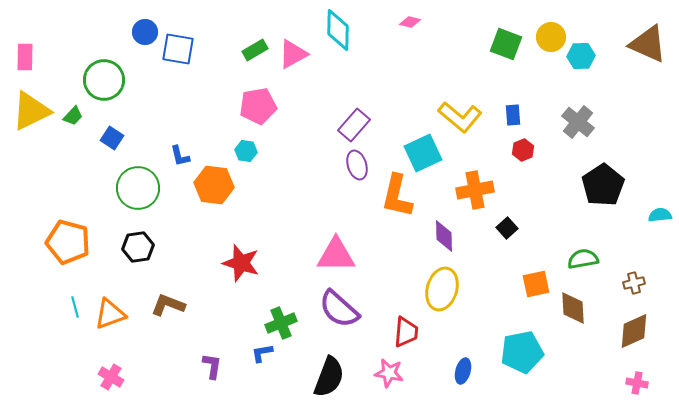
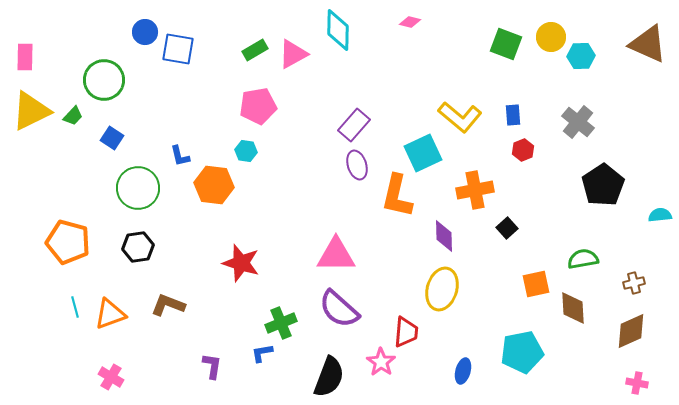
brown diamond at (634, 331): moved 3 px left
pink star at (389, 373): moved 8 px left, 11 px up; rotated 24 degrees clockwise
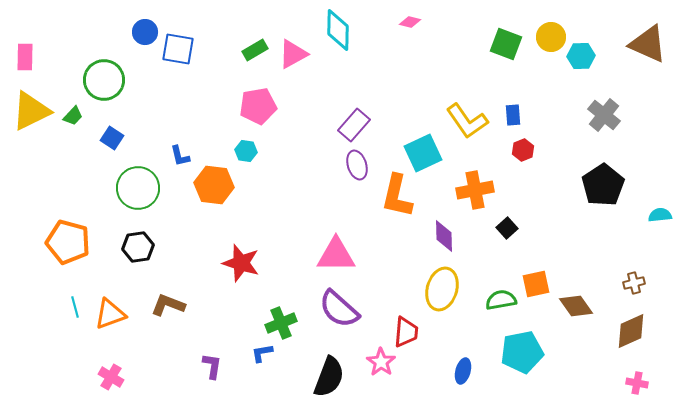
yellow L-shape at (460, 117): moved 7 px right, 4 px down; rotated 15 degrees clockwise
gray cross at (578, 122): moved 26 px right, 7 px up
green semicircle at (583, 259): moved 82 px left, 41 px down
brown diamond at (573, 308): moved 3 px right, 2 px up; rotated 32 degrees counterclockwise
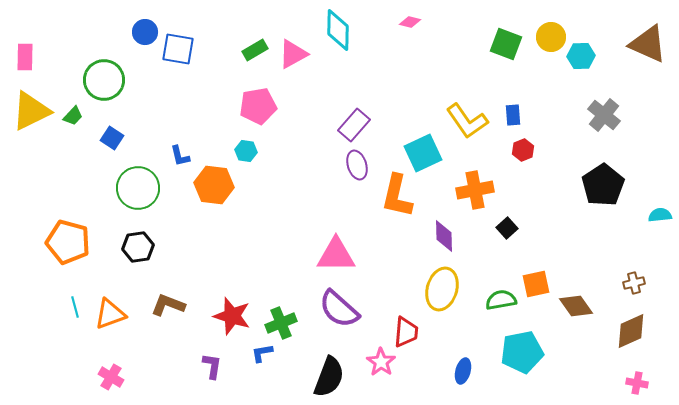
red star at (241, 263): moved 9 px left, 53 px down
